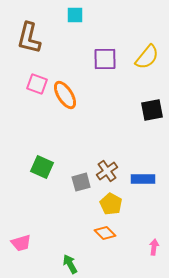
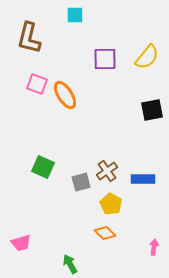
green square: moved 1 px right
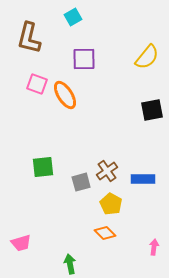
cyan square: moved 2 px left, 2 px down; rotated 30 degrees counterclockwise
purple square: moved 21 px left
green square: rotated 30 degrees counterclockwise
green arrow: rotated 18 degrees clockwise
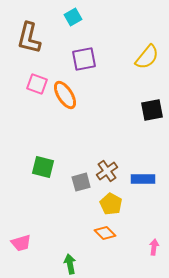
purple square: rotated 10 degrees counterclockwise
green square: rotated 20 degrees clockwise
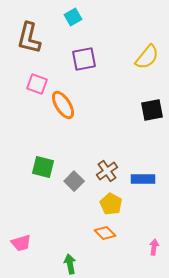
orange ellipse: moved 2 px left, 10 px down
gray square: moved 7 px left, 1 px up; rotated 30 degrees counterclockwise
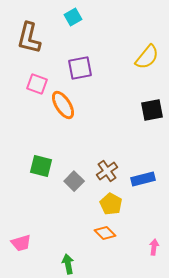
purple square: moved 4 px left, 9 px down
green square: moved 2 px left, 1 px up
blue rectangle: rotated 15 degrees counterclockwise
green arrow: moved 2 px left
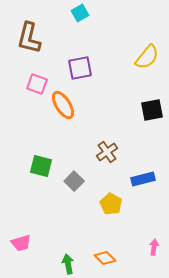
cyan square: moved 7 px right, 4 px up
brown cross: moved 19 px up
orange diamond: moved 25 px down
